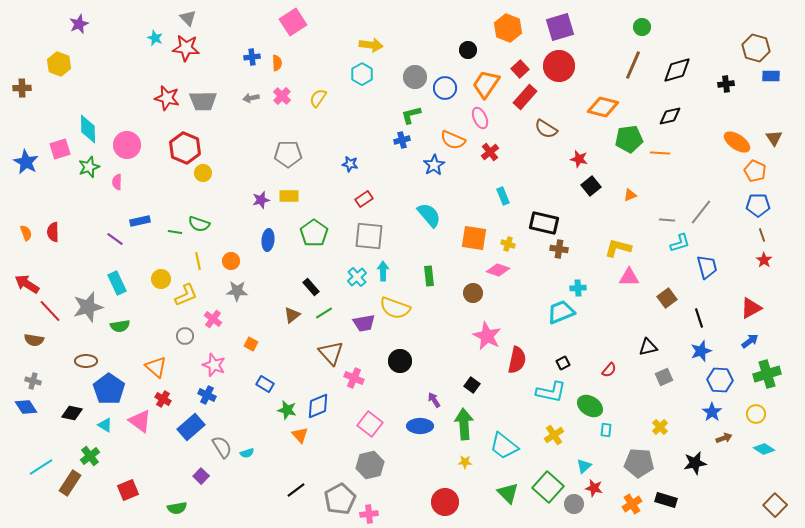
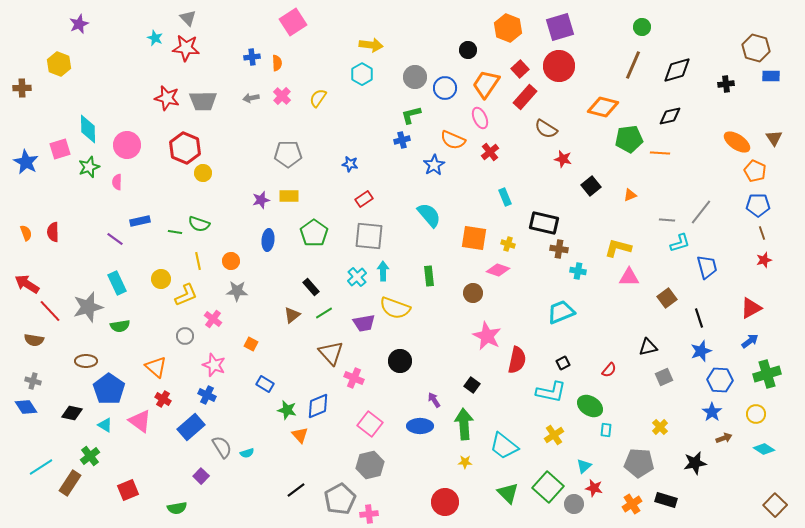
red star at (579, 159): moved 16 px left
cyan rectangle at (503, 196): moved 2 px right, 1 px down
brown line at (762, 235): moved 2 px up
red star at (764, 260): rotated 21 degrees clockwise
cyan cross at (578, 288): moved 17 px up; rotated 14 degrees clockwise
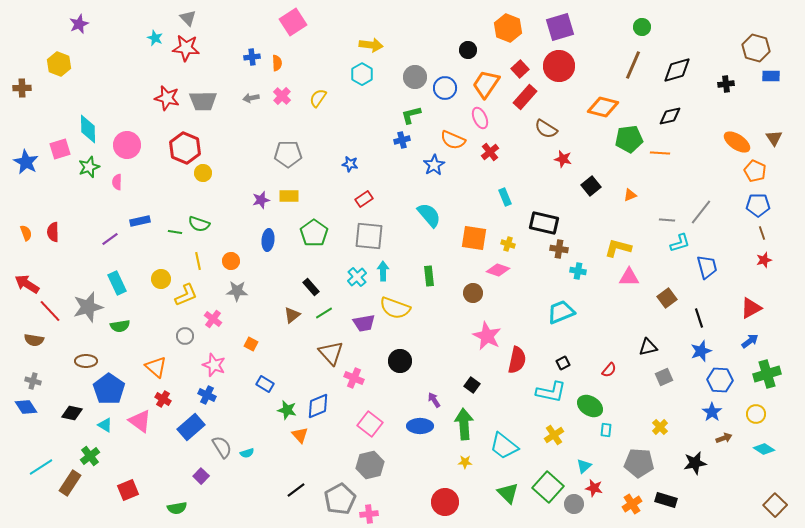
purple line at (115, 239): moved 5 px left; rotated 72 degrees counterclockwise
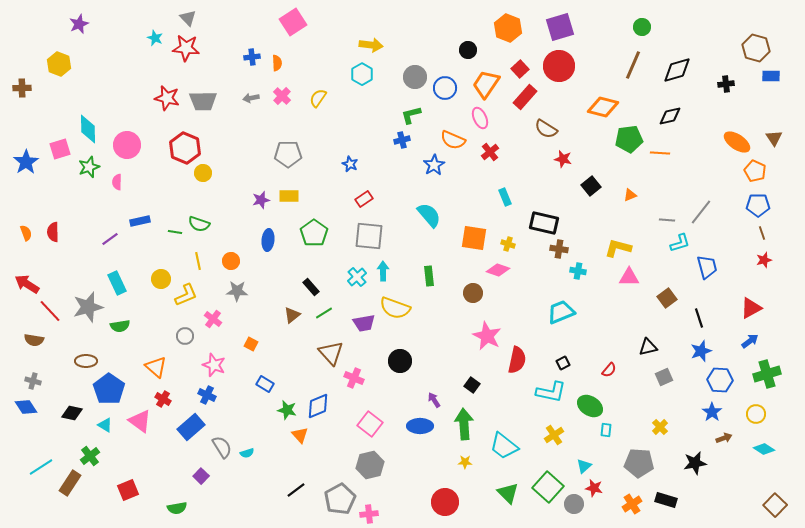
blue star at (26, 162): rotated 10 degrees clockwise
blue star at (350, 164): rotated 14 degrees clockwise
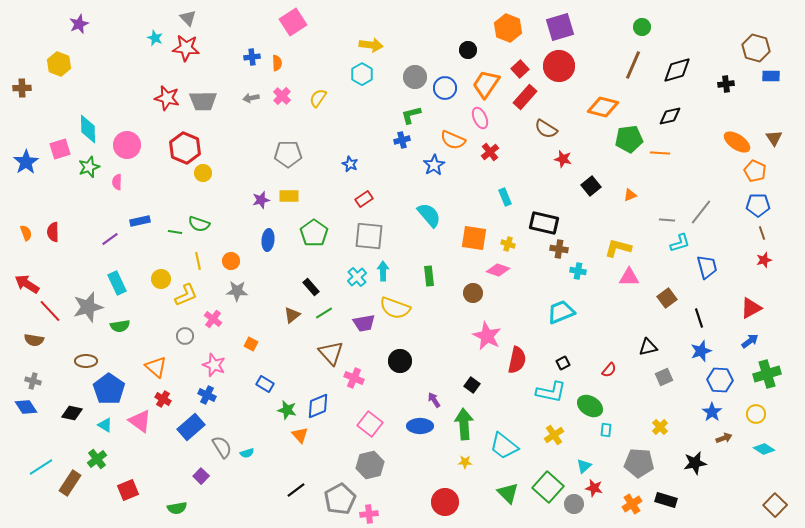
green cross at (90, 456): moved 7 px right, 3 px down
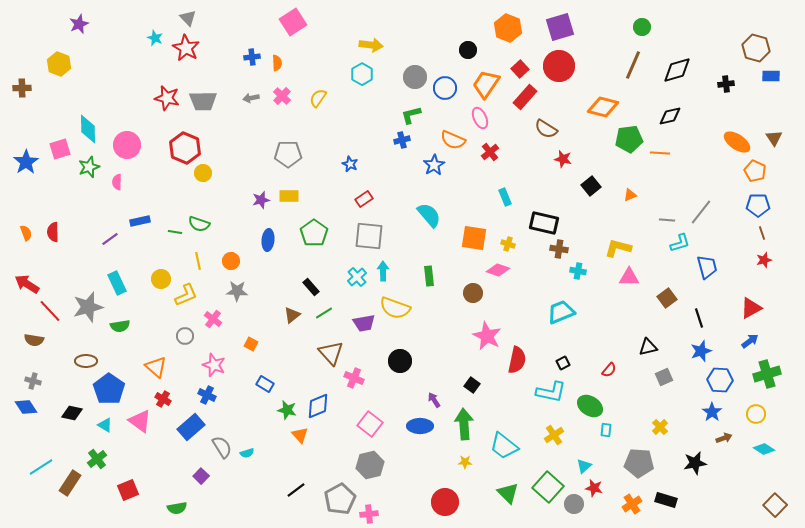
red star at (186, 48): rotated 24 degrees clockwise
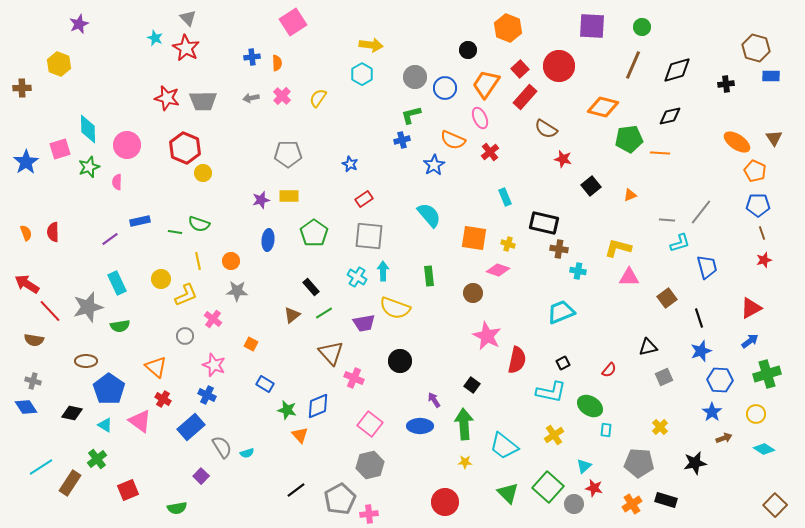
purple square at (560, 27): moved 32 px right, 1 px up; rotated 20 degrees clockwise
cyan cross at (357, 277): rotated 18 degrees counterclockwise
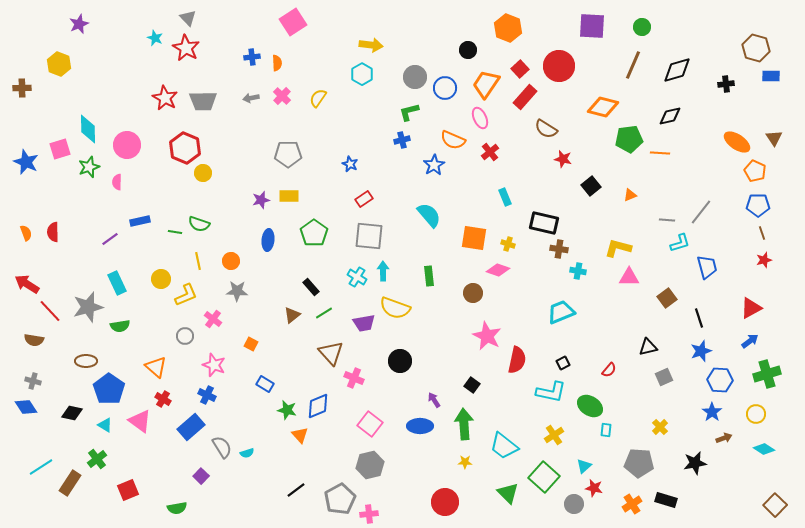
red star at (167, 98): moved 2 px left; rotated 15 degrees clockwise
green L-shape at (411, 115): moved 2 px left, 3 px up
blue star at (26, 162): rotated 15 degrees counterclockwise
green square at (548, 487): moved 4 px left, 10 px up
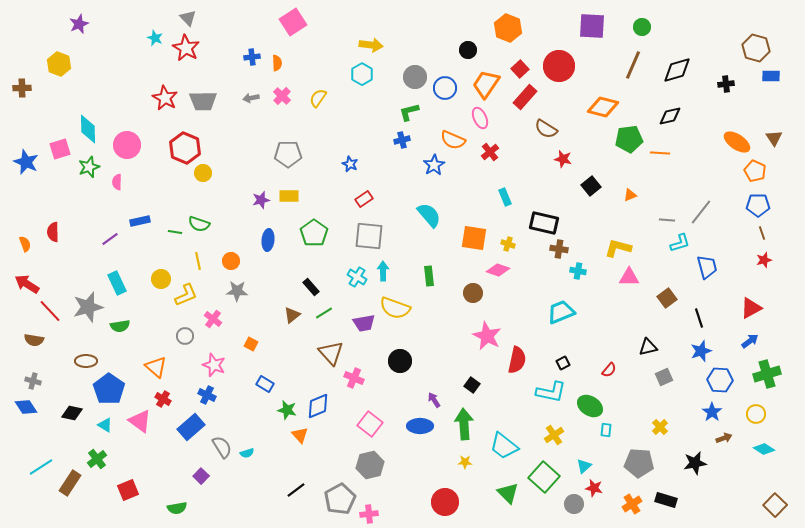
orange semicircle at (26, 233): moved 1 px left, 11 px down
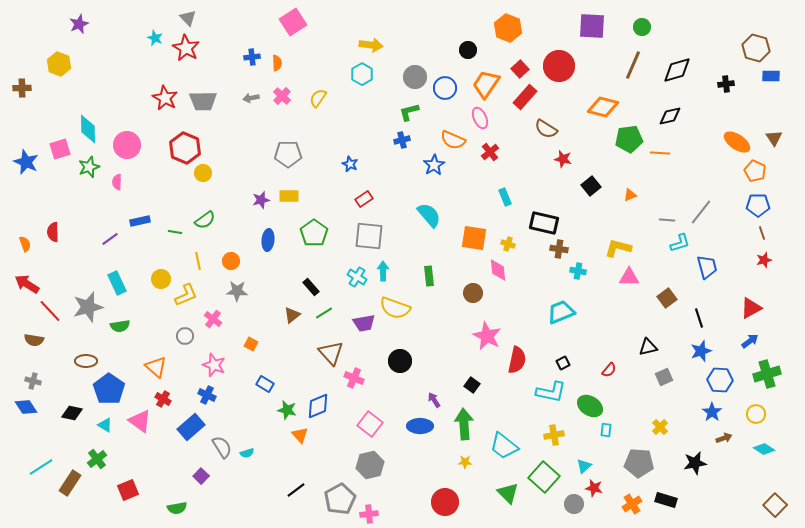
green semicircle at (199, 224): moved 6 px right, 4 px up; rotated 55 degrees counterclockwise
pink diamond at (498, 270): rotated 65 degrees clockwise
yellow cross at (554, 435): rotated 24 degrees clockwise
